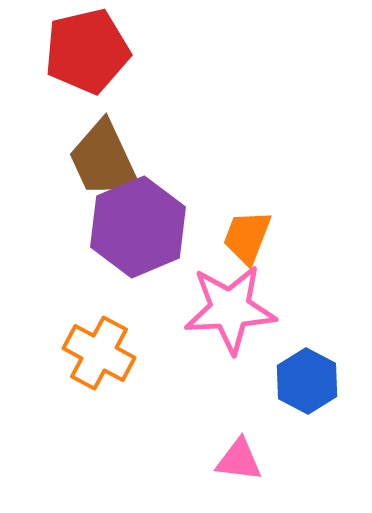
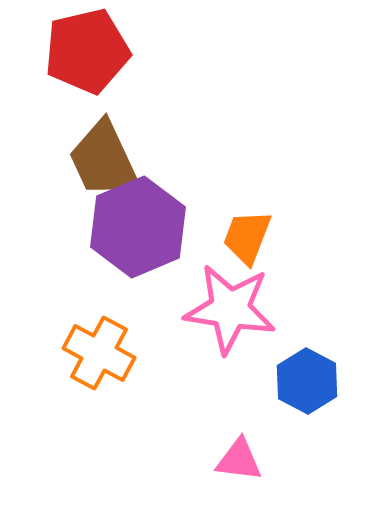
pink star: rotated 12 degrees clockwise
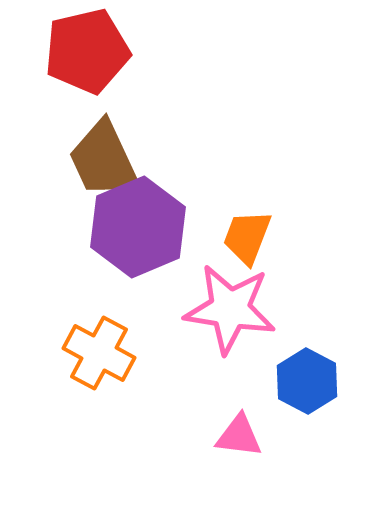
pink triangle: moved 24 px up
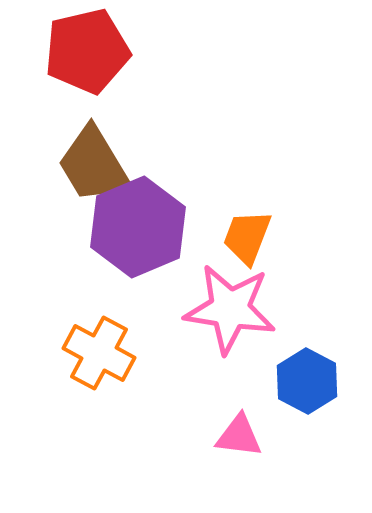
brown trapezoid: moved 10 px left, 5 px down; rotated 6 degrees counterclockwise
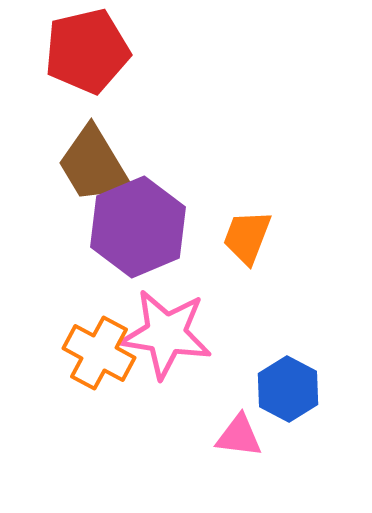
pink star: moved 64 px left, 25 px down
blue hexagon: moved 19 px left, 8 px down
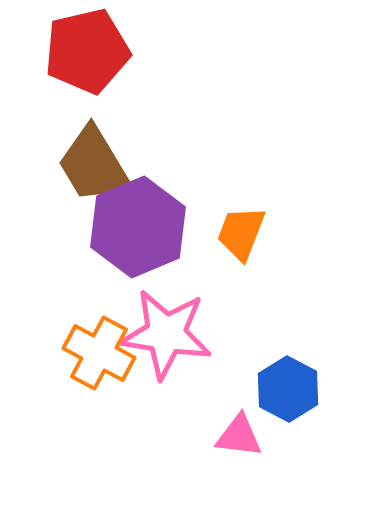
orange trapezoid: moved 6 px left, 4 px up
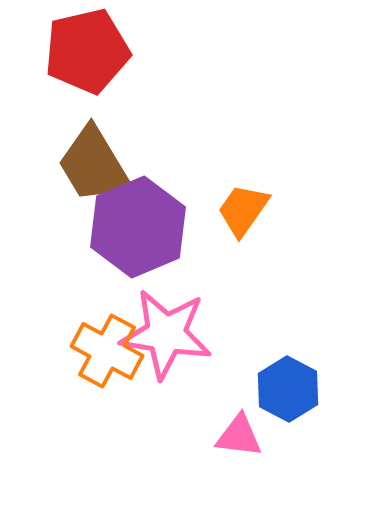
orange trapezoid: moved 2 px right, 23 px up; rotated 14 degrees clockwise
orange cross: moved 8 px right, 2 px up
